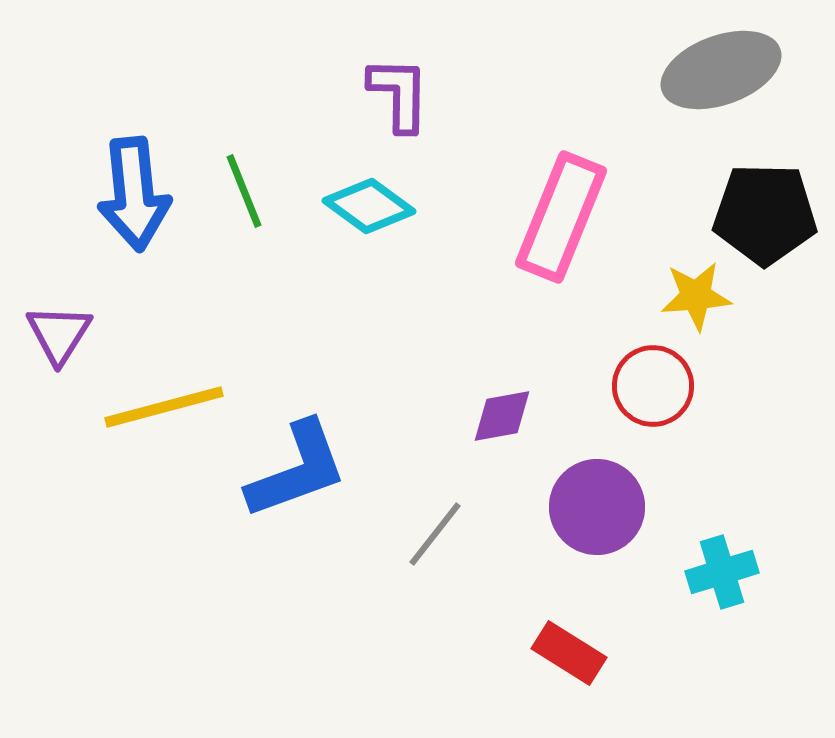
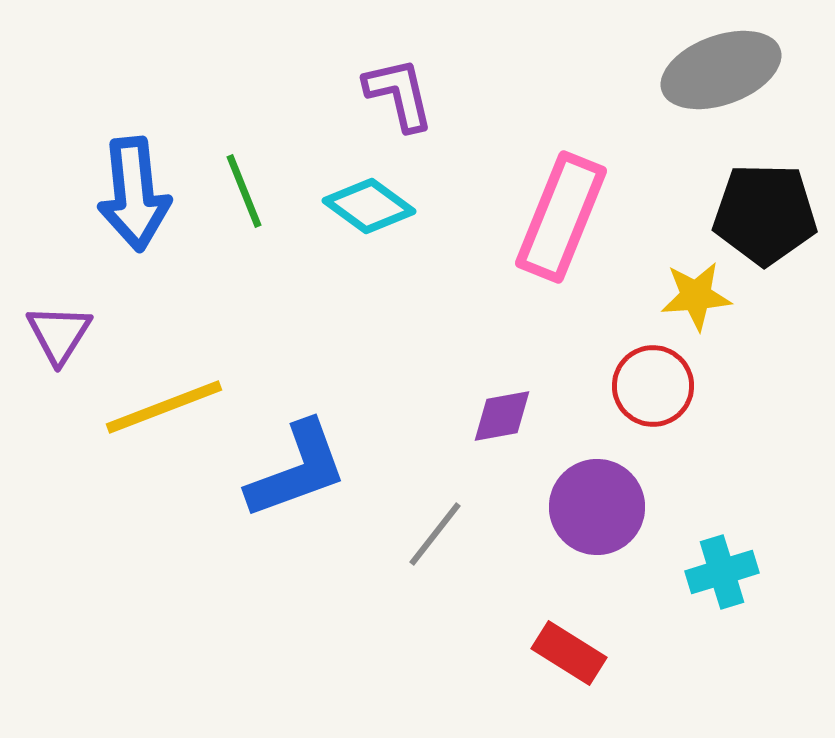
purple L-shape: rotated 14 degrees counterclockwise
yellow line: rotated 6 degrees counterclockwise
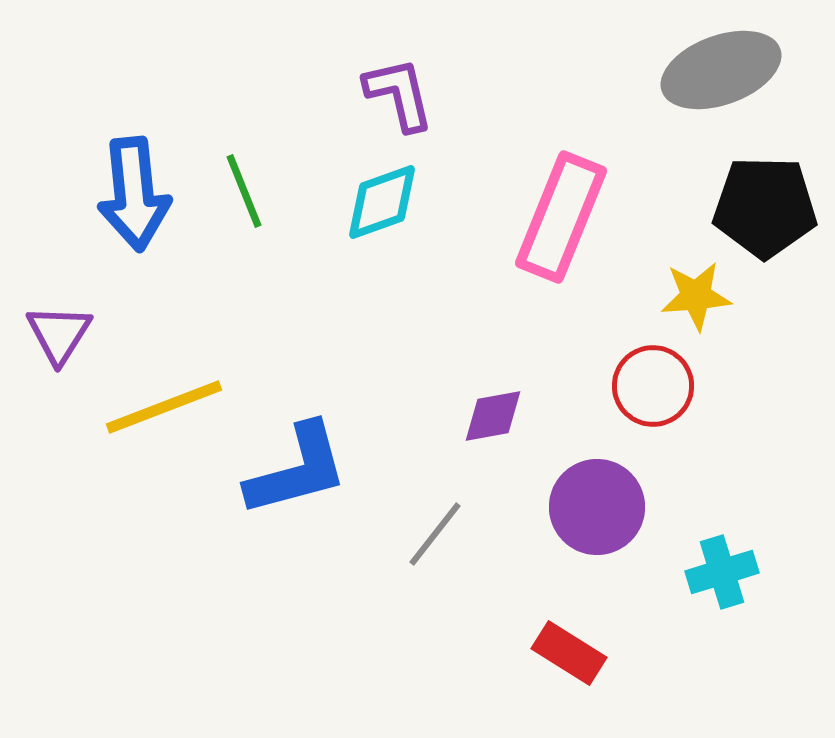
cyan diamond: moved 13 px right, 4 px up; rotated 56 degrees counterclockwise
black pentagon: moved 7 px up
purple diamond: moved 9 px left
blue L-shape: rotated 5 degrees clockwise
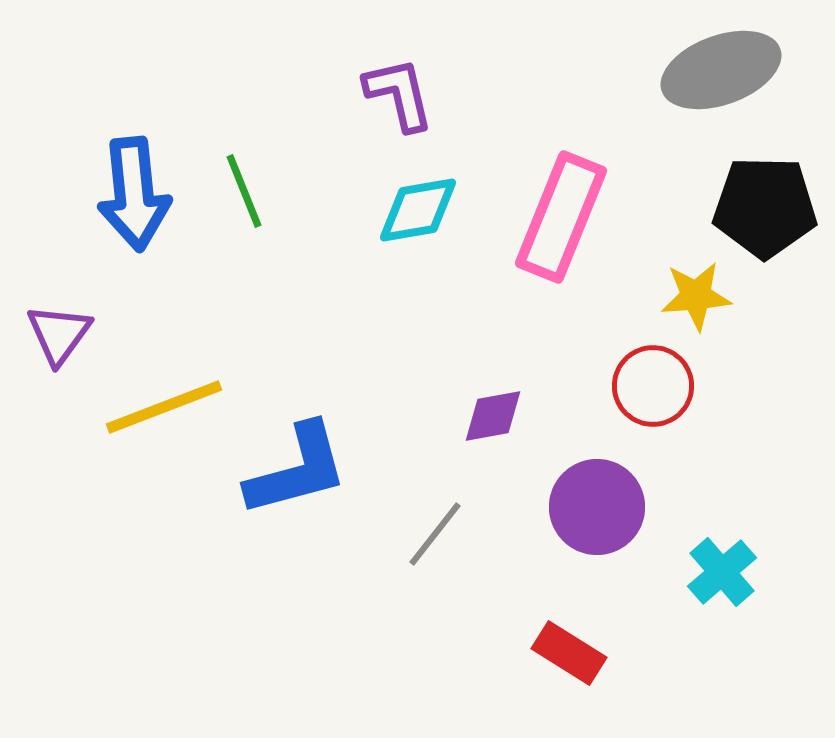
cyan diamond: moved 36 px right, 8 px down; rotated 10 degrees clockwise
purple triangle: rotated 4 degrees clockwise
cyan cross: rotated 24 degrees counterclockwise
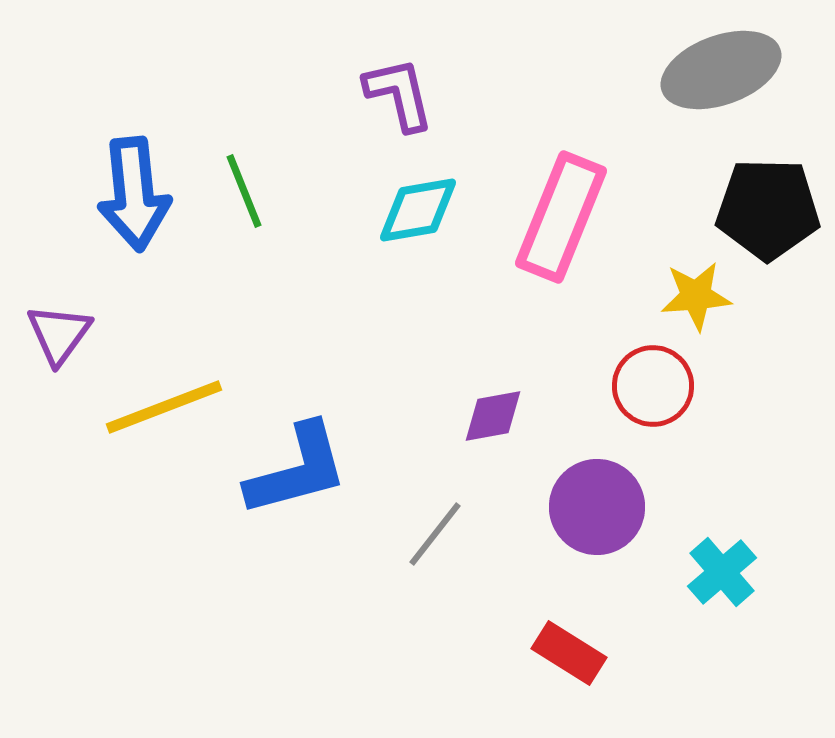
black pentagon: moved 3 px right, 2 px down
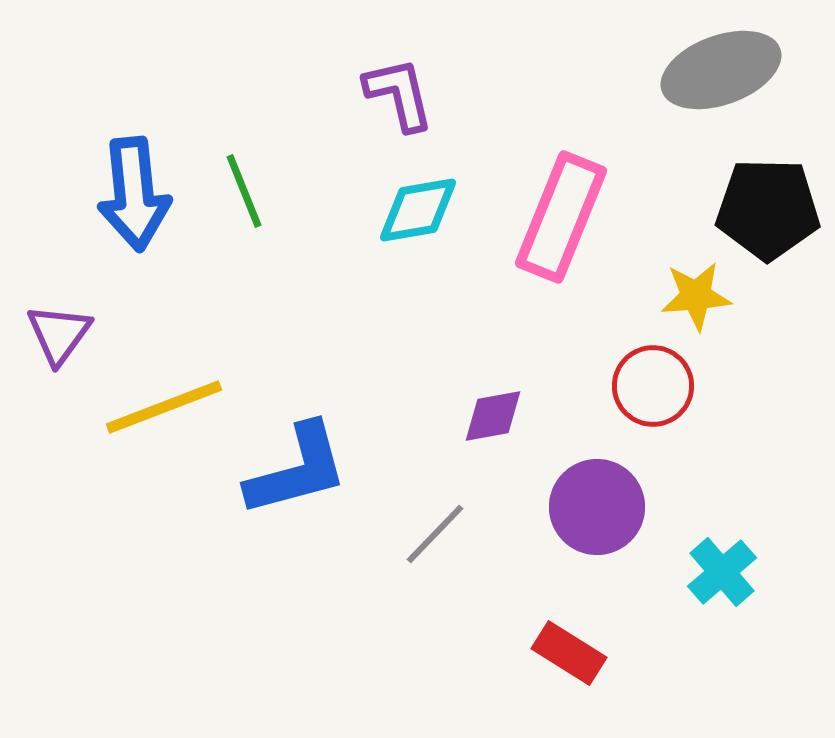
gray line: rotated 6 degrees clockwise
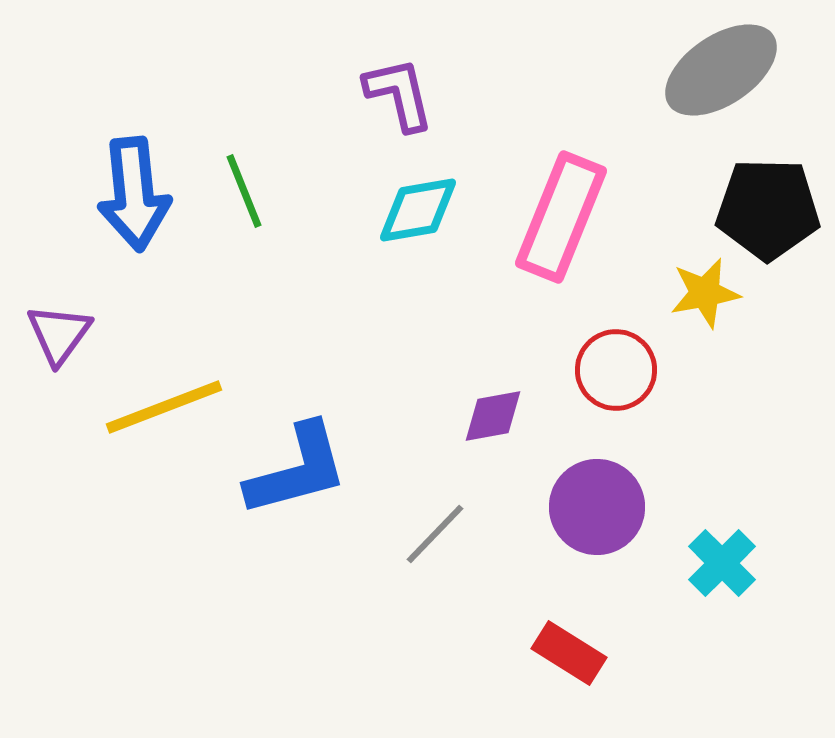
gray ellipse: rotated 14 degrees counterclockwise
yellow star: moved 9 px right, 3 px up; rotated 6 degrees counterclockwise
red circle: moved 37 px left, 16 px up
cyan cross: moved 9 px up; rotated 4 degrees counterclockwise
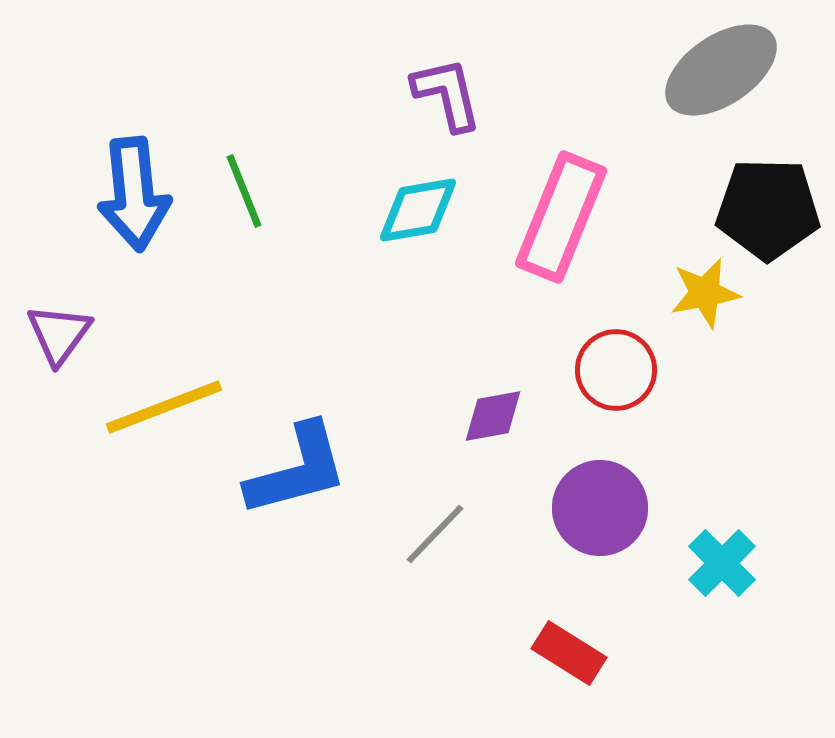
purple L-shape: moved 48 px right
purple circle: moved 3 px right, 1 px down
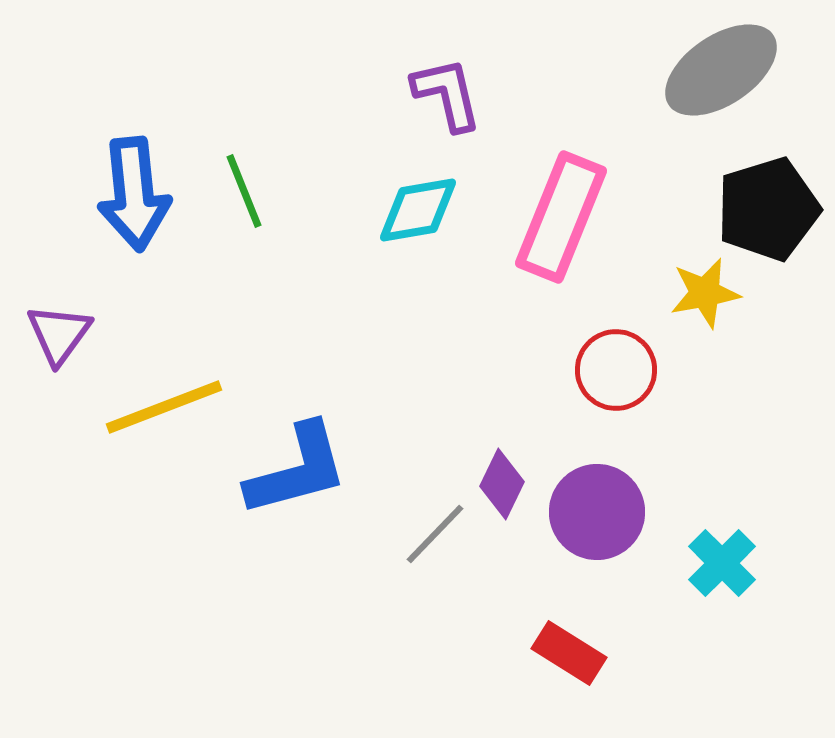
black pentagon: rotated 18 degrees counterclockwise
purple diamond: moved 9 px right, 68 px down; rotated 54 degrees counterclockwise
purple circle: moved 3 px left, 4 px down
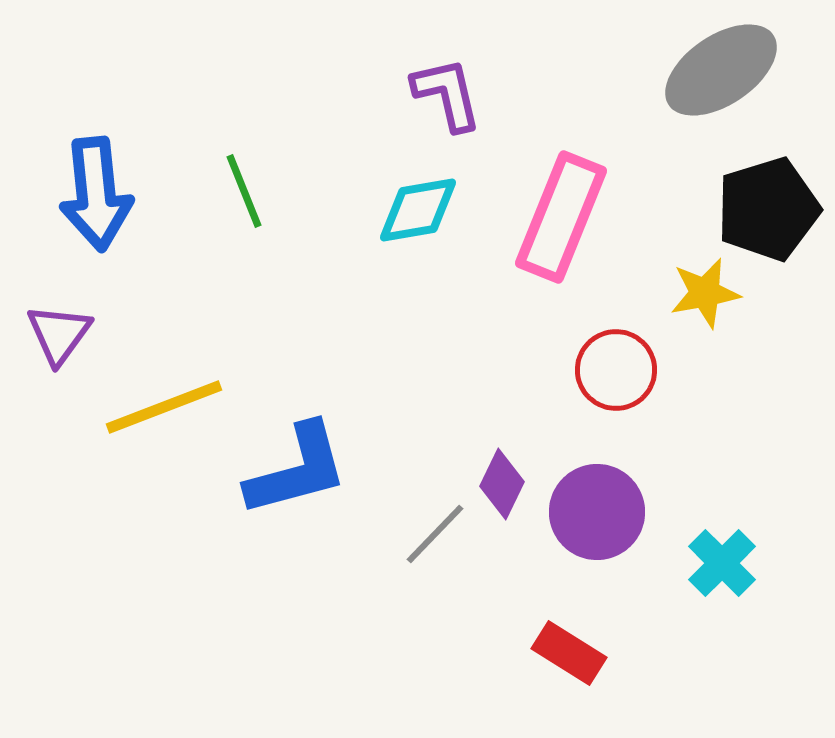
blue arrow: moved 38 px left
